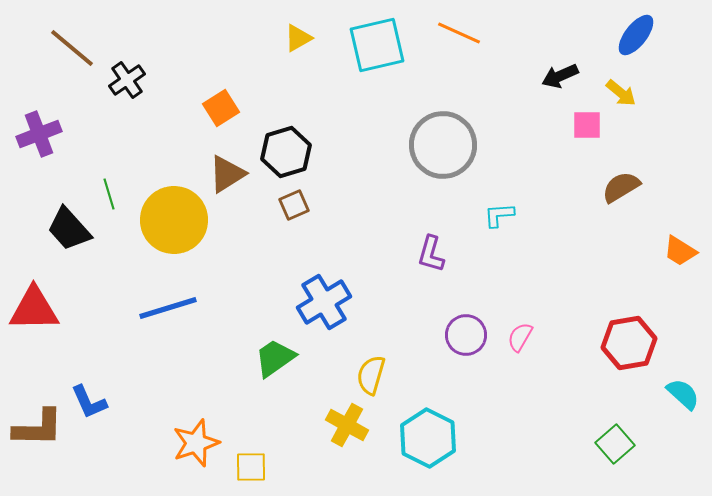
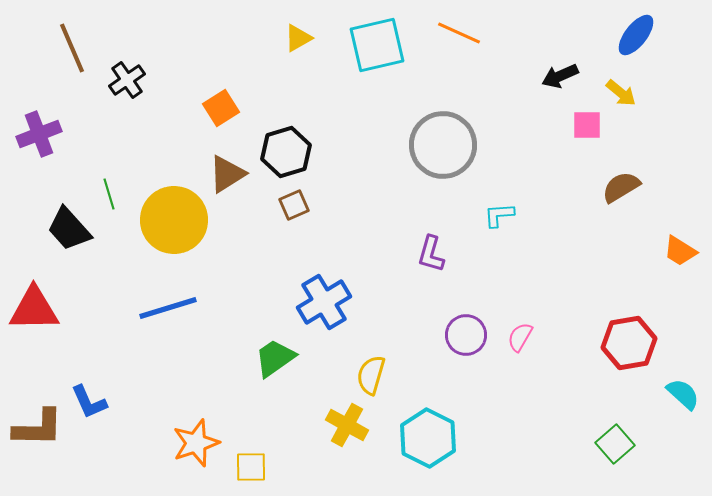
brown line: rotated 27 degrees clockwise
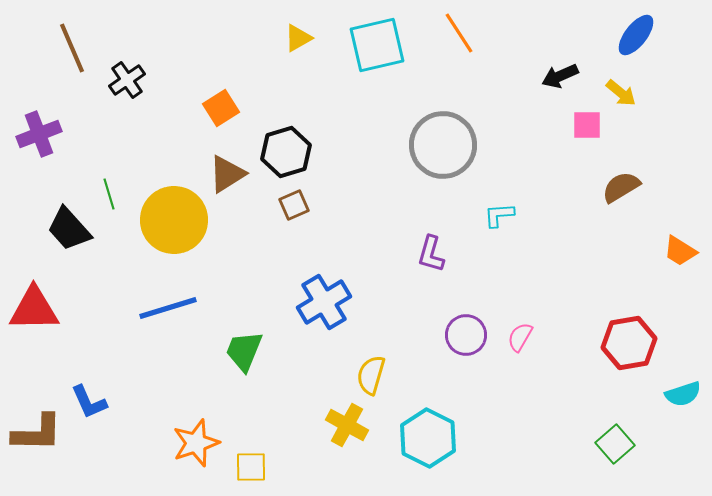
orange line: rotated 33 degrees clockwise
green trapezoid: moved 31 px left, 7 px up; rotated 33 degrees counterclockwise
cyan semicircle: rotated 120 degrees clockwise
brown L-shape: moved 1 px left, 5 px down
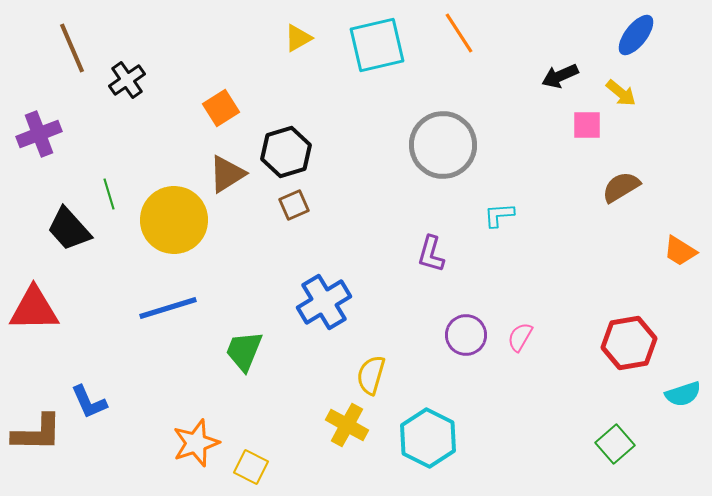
yellow square: rotated 28 degrees clockwise
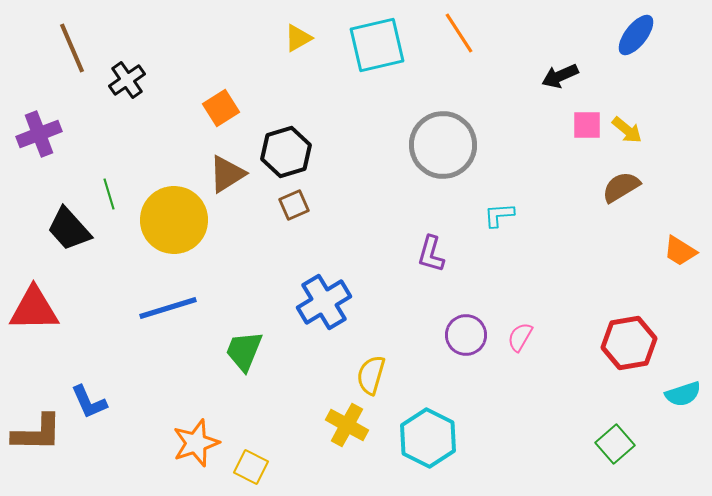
yellow arrow: moved 6 px right, 37 px down
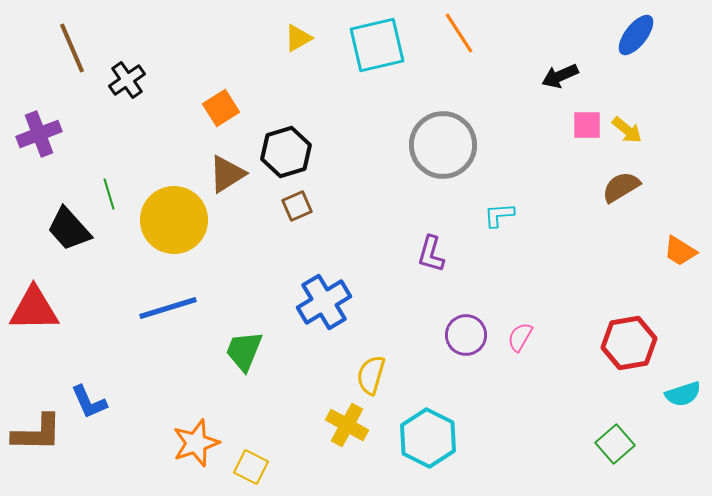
brown square: moved 3 px right, 1 px down
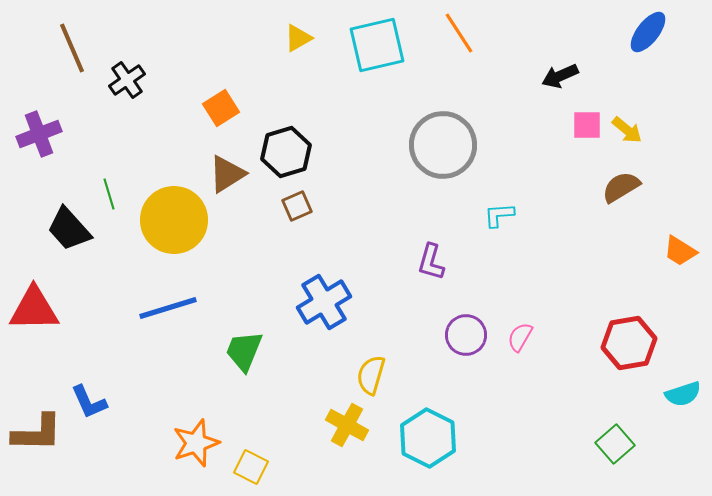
blue ellipse: moved 12 px right, 3 px up
purple L-shape: moved 8 px down
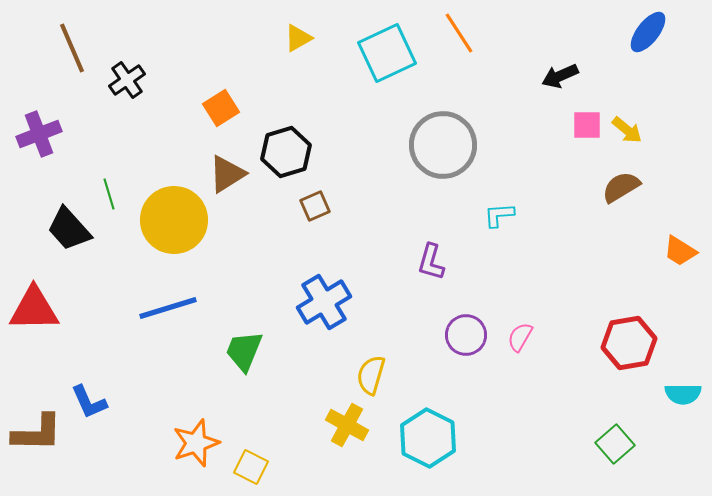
cyan square: moved 10 px right, 8 px down; rotated 12 degrees counterclockwise
brown square: moved 18 px right
cyan semicircle: rotated 18 degrees clockwise
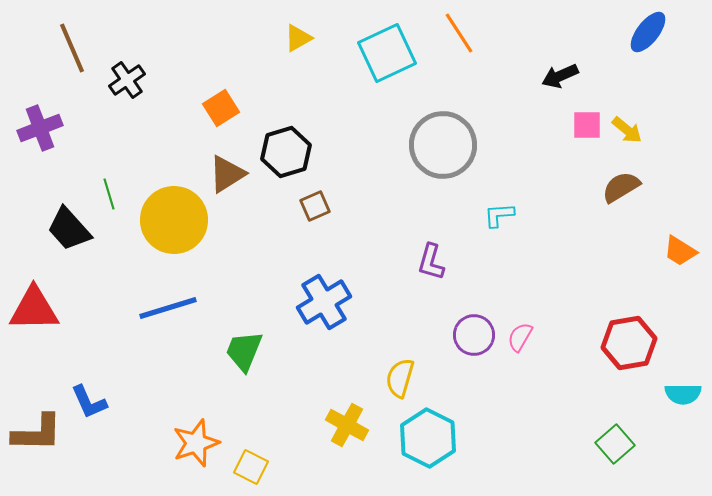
purple cross: moved 1 px right, 6 px up
purple circle: moved 8 px right
yellow semicircle: moved 29 px right, 3 px down
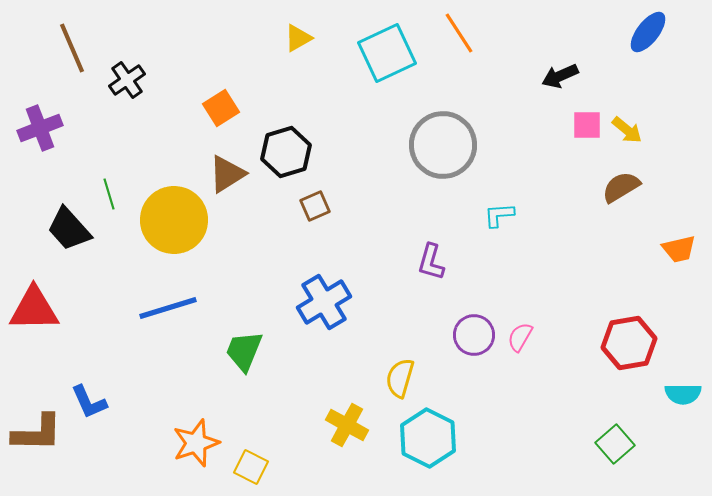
orange trapezoid: moved 1 px left, 2 px up; rotated 45 degrees counterclockwise
